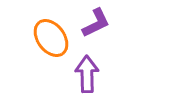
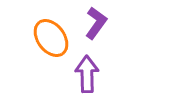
purple L-shape: rotated 28 degrees counterclockwise
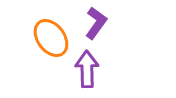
purple arrow: moved 5 px up
